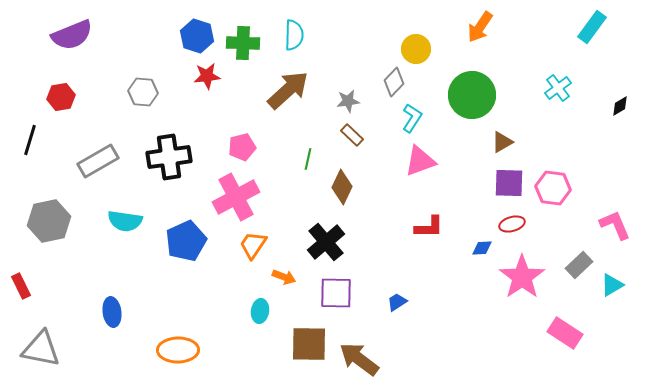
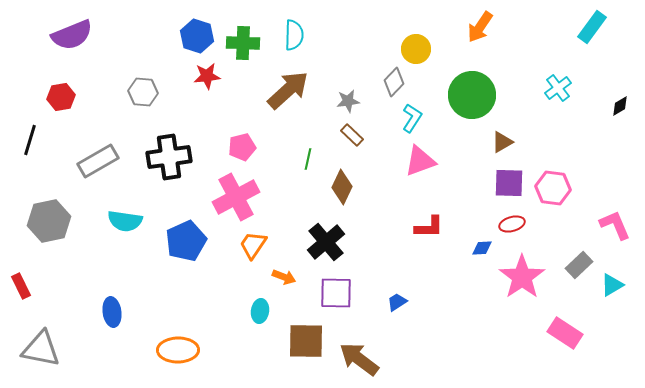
brown square at (309, 344): moved 3 px left, 3 px up
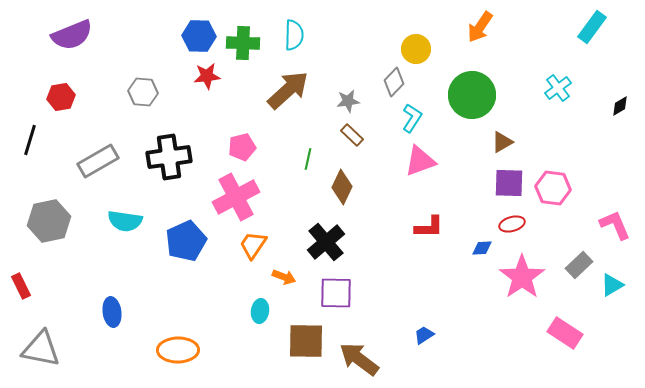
blue hexagon at (197, 36): moved 2 px right; rotated 16 degrees counterclockwise
blue trapezoid at (397, 302): moved 27 px right, 33 px down
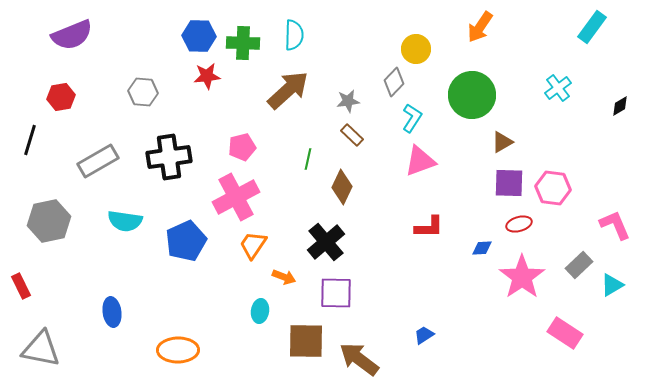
red ellipse at (512, 224): moved 7 px right
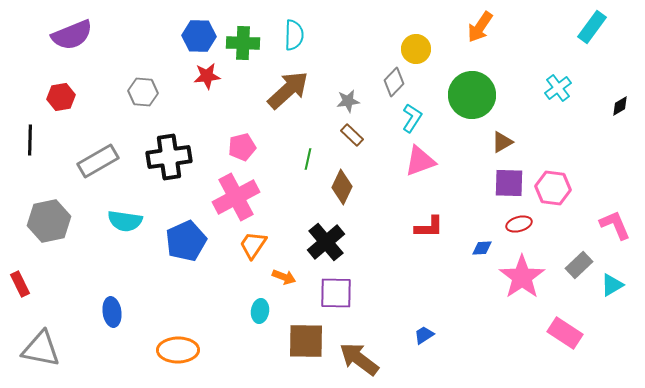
black line at (30, 140): rotated 16 degrees counterclockwise
red rectangle at (21, 286): moved 1 px left, 2 px up
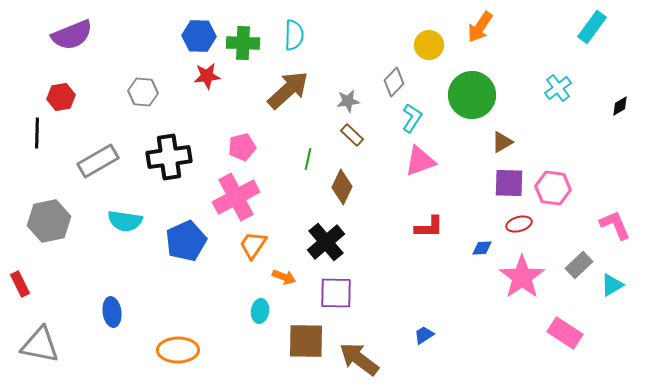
yellow circle at (416, 49): moved 13 px right, 4 px up
black line at (30, 140): moved 7 px right, 7 px up
gray triangle at (41, 349): moved 1 px left, 4 px up
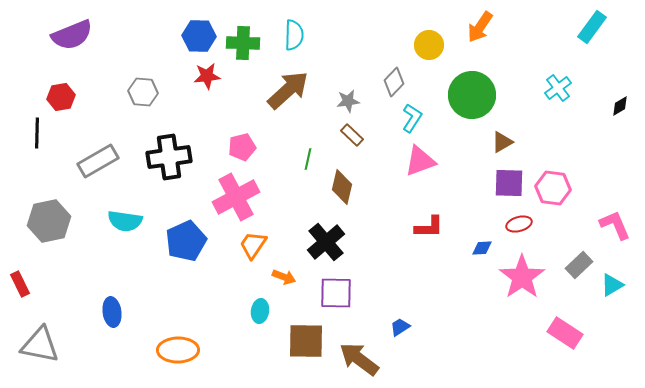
brown diamond at (342, 187): rotated 12 degrees counterclockwise
blue trapezoid at (424, 335): moved 24 px left, 8 px up
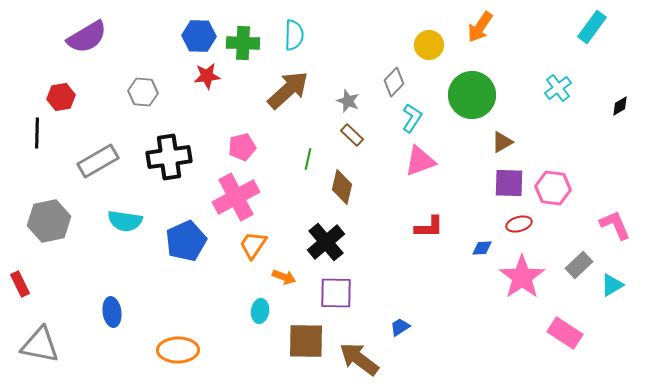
purple semicircle at (72, 35): moved 15 px right, 2 px down; rotated 9 degrees counterclockwise
gray star at (348, 101): rotated 30 degrees clockwise
